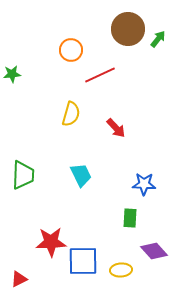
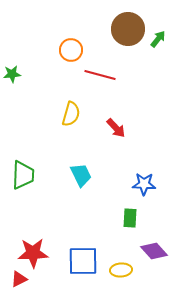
red line: rotated 40 degrees clockwise
red star: moved 18 px left, 11 px down
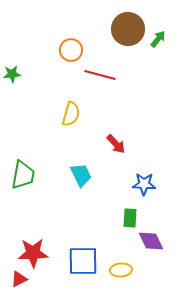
red arrow: moved 16 px down
green trapezoid: rotated 8 degrees clockwise
purple diamond: moved 3 px left, 10 px up; rotated 16 degrees clockwise
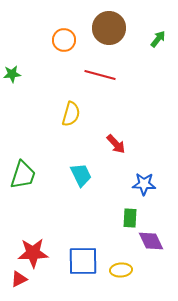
brown circle: moved 19 px left, 1 px up
orange circle: moved 7 px left, 10 px up
green trapezoid: rotated 8 degrees clockwise
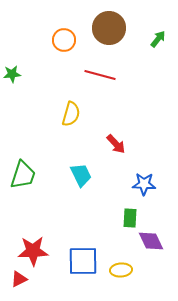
red star: moved 2 px up
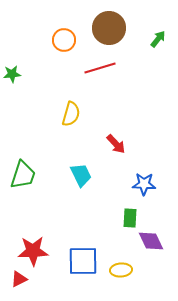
red line: moved 7 px up; rotated 32 degrees counterclockwise
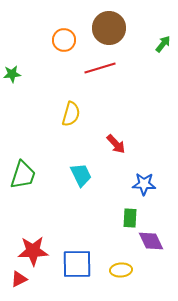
green arrow: moved 5 px right, 5 px down
blue square: moved 6 px left, 3 px down
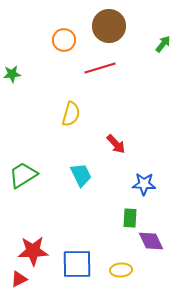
brown circle: moved 2 px up
green trapezoid: rotated 140 degrees counterclockwise
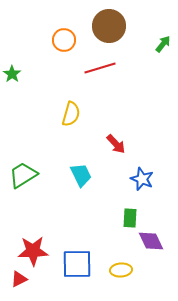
green star: rotated 30 degrees counterclockwise
blue star: moved 2 px left, 5 px up; rotated 20 degrees clockwise
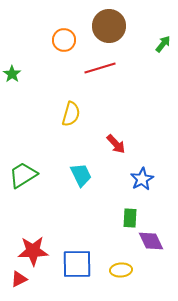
blue star: rotated 20 degrees clockwise
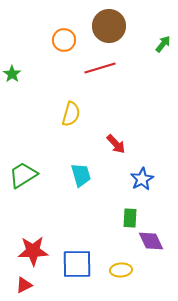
cyan trapezoid: rotated 10 degrees clockwise
red triangle: moved 5 px right, 6 px down
